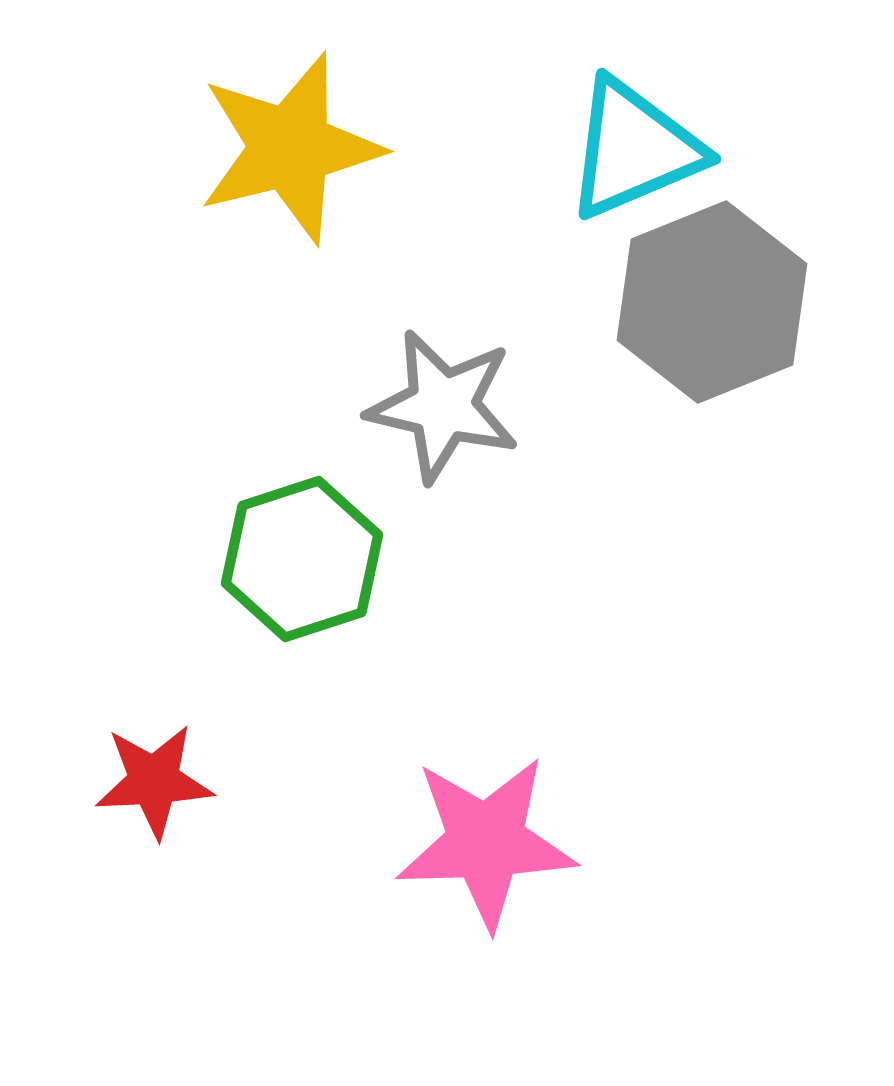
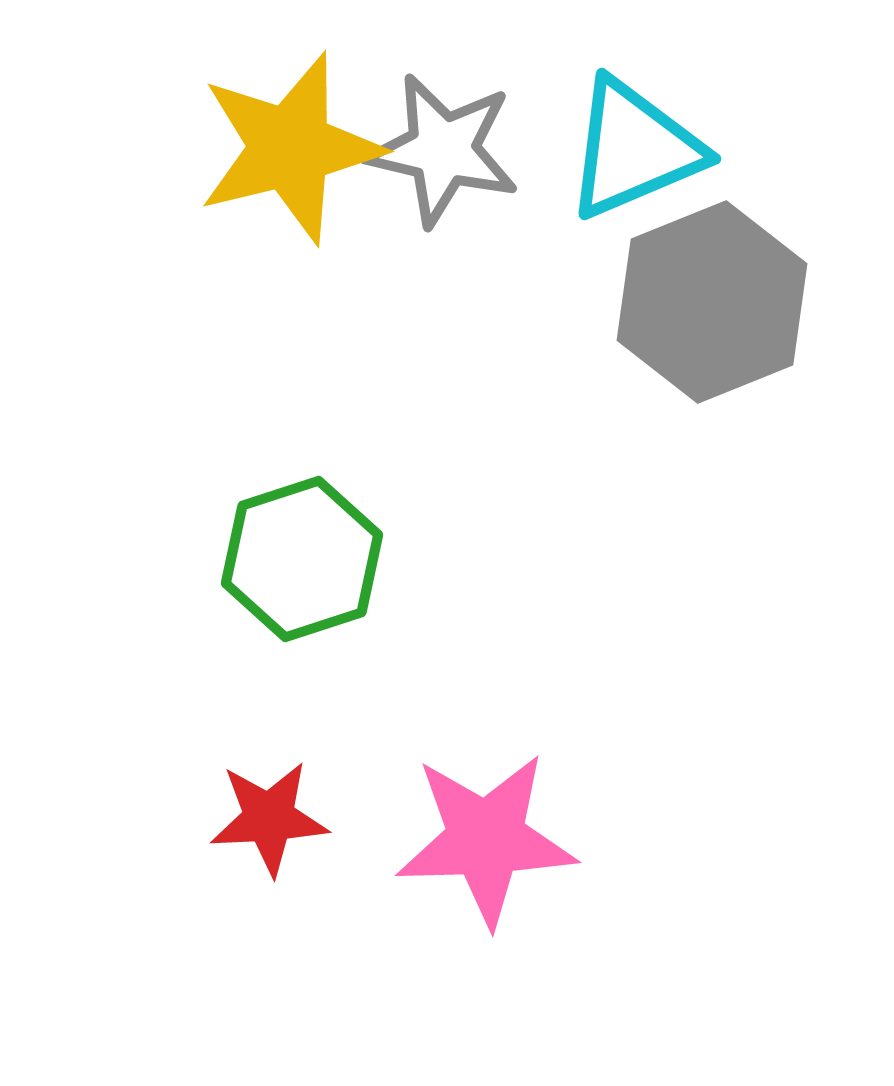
gray star: moved 256 px up
red star: moved 115 px right, 37 px down
pink star: moved 3 px up
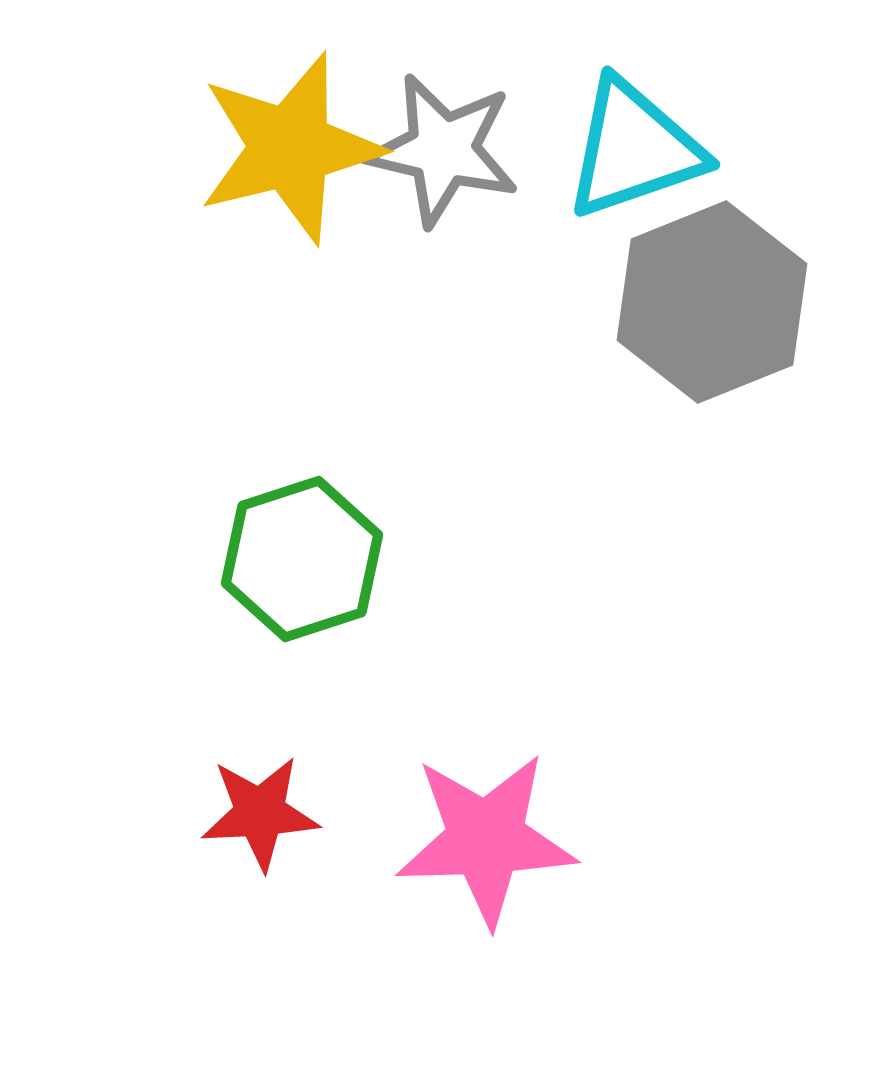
cyan triangle: rotated 4 degrees clockwise
red star: moved 9 px left, 5 px up
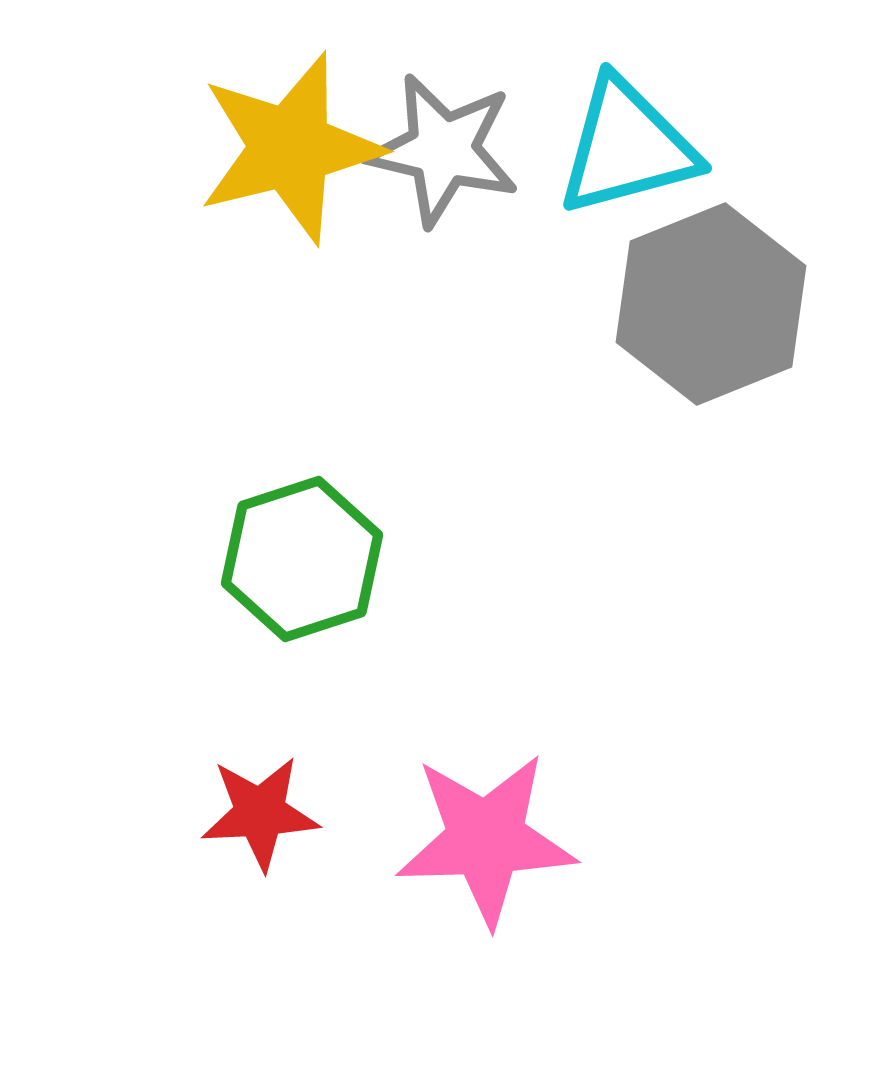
cyan triangle: moved 7 px left, 2 px up; rotated 4 degrees clockwise
gray hexagon: moved 1 px left, 2 px down
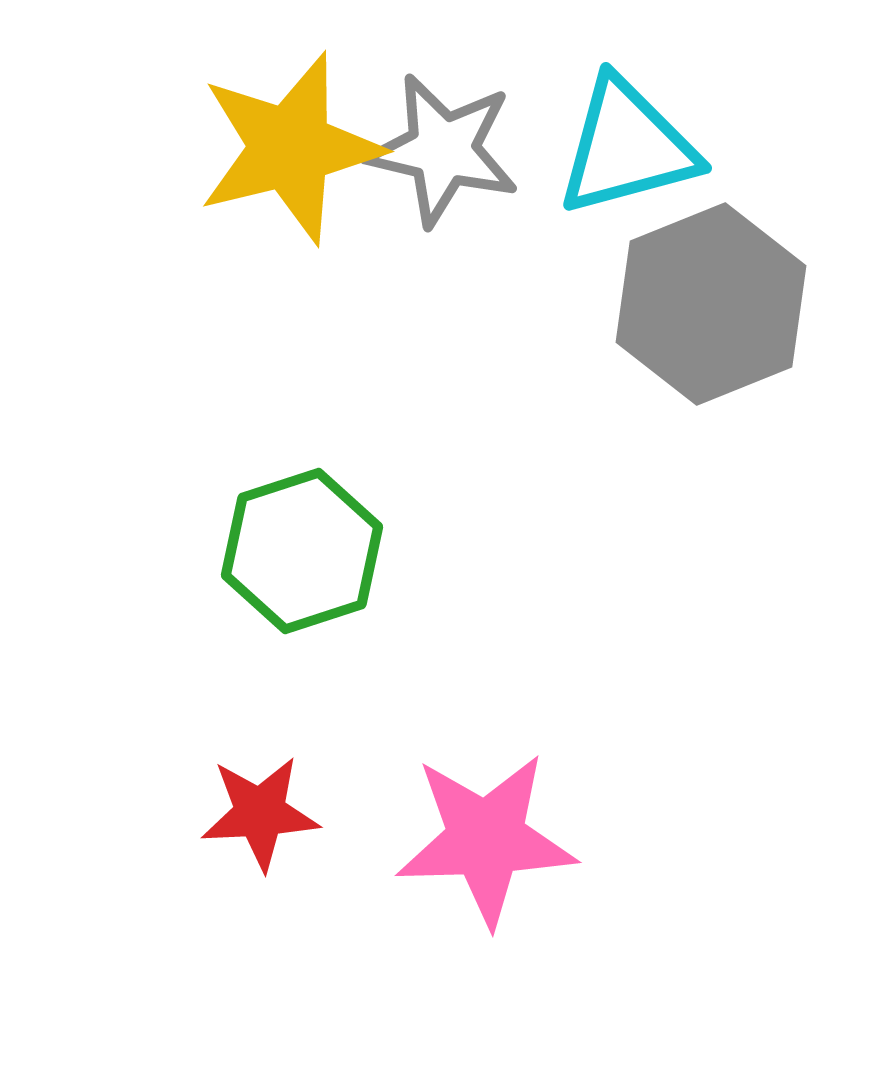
green hexagon: moved 8 px up
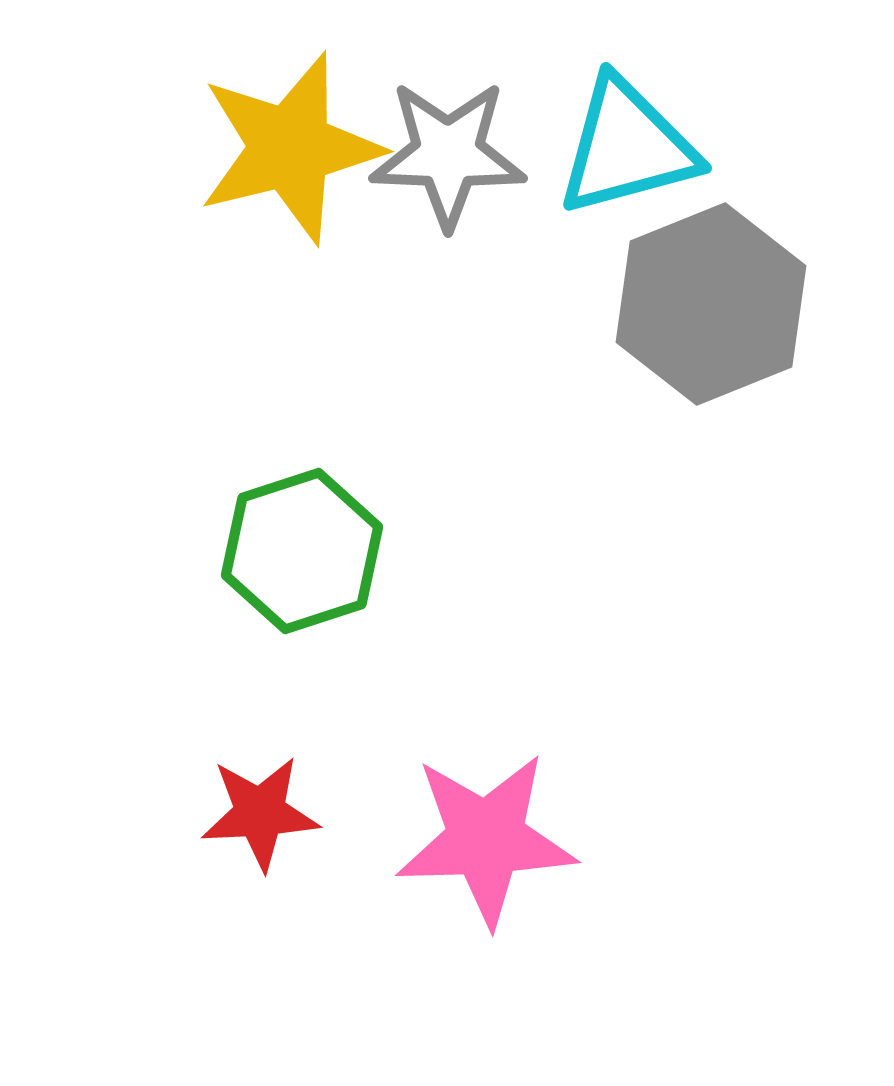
gray star: moved 5 px right, 4 px down; rotated 11 degrees counterclockwise
